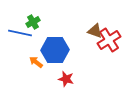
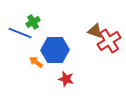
blue line: rotated 10 degrees clockwise
red cross: moved 1 px down
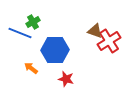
orange arrow: moved 5 px left, 6 px down
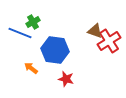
blue hexagon: rotated 8 degrees clockwise
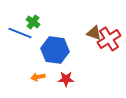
green cross: rotated 24 degrees counterclockwise
brown triangle: moved 1 px left, 2 px down
red cross: moved 2 px up
orange arrow: moved 7 px right, 9 px down; rotated 48 degrees counterclockwise
red star: rotated 14 degrees counterclockwise
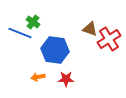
brown triangle: moved 4 px left, 4 px up
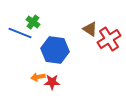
brown triangle: rotated 14 degrees clockwise
red star: moved 14 px left, 3 px down
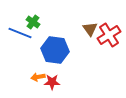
brown triangle: rotated 21 degrees clockwise
red cross: moved 4 px up
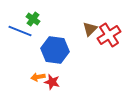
green cross: moved 3 px up
brown triangle: rotated 21 degrees clockwise
blue line: moved 2 px up
red star: rotated 14 degrees clockwise
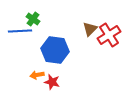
blue line: rotated 25 degrees counterclockwise
orange arrow: moved 1 px left, 2 px up
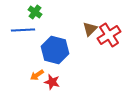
green cross: moved 2 px right, 7 px up
blue line: moved 3 px right, 1 px up
blue hexagon: rotated 8 degrees clockwise
orange arrow: rotated 24 degrees counterclockwise
